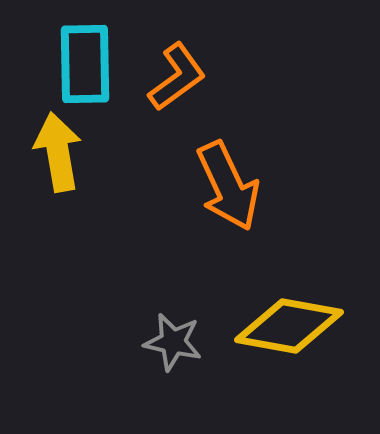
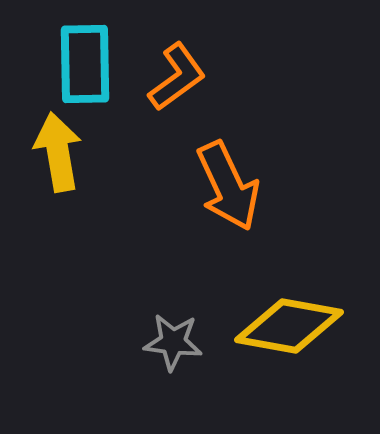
gray star: rotated 6 degrees counterclockwise
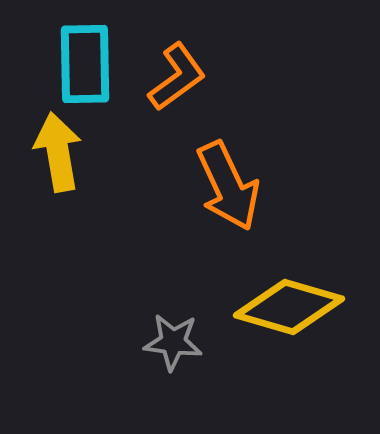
yellow diamond: moved 19 px up; rotated 6 degrees clockwise
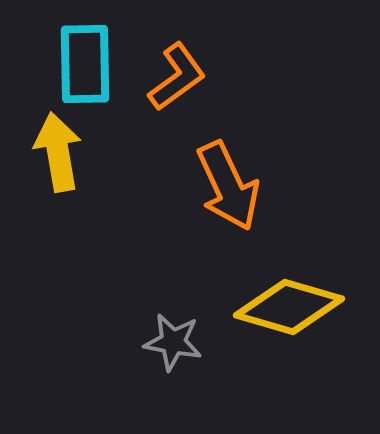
gray star: rotated 4 degrees clockwise
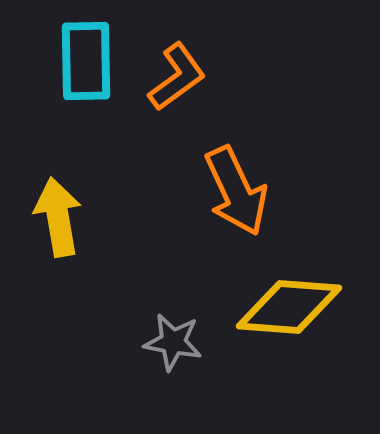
cyan rectangle: moved 1 px right, 3 px up
yellow arrow: moved 65 px down
orange arrow: moved 8 px right, 5 px down
yellow diamond: rotated 12 degrees counterclockwise
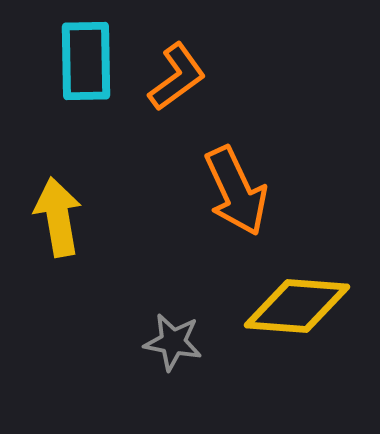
yellow diamond: moved 8 px right, 1 px up
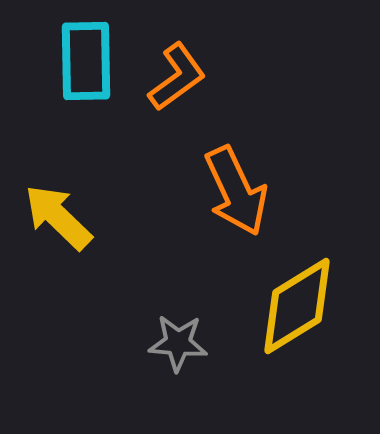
yellow arrow: rotated 36 degrees counterclockwise
yellow diamond: rotated 36 degrees counterclockwise
gray star: moved 5 px right, 1 px down; rotated 6 degrees counterclockwise
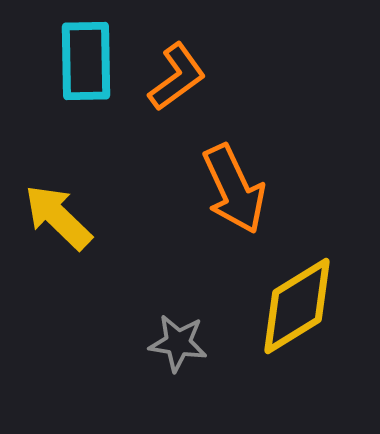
orange arrow: moved 2 px left, 2 px up
gray star: rotated 4 degrees clockwise
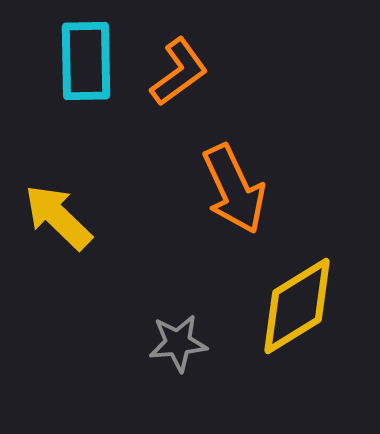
orange L-shape: moved 2 px right, 5 px up
gray star: rotated 14 degrees counterclockwise
